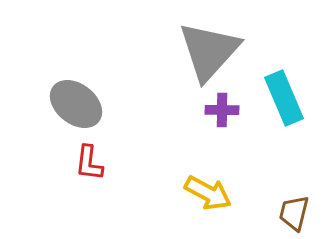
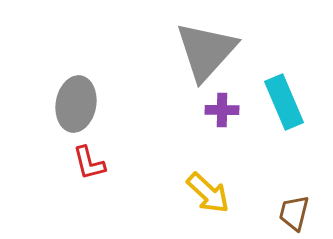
gray triangle: moved 3 px left
cyan rectangle: moved 4 px down
gray ellipse: rotated 62 degrees clockwise
red L-shape: rotated 21 degrees counterclockwise
yellow arrow: rotated 15 degrees clockwise
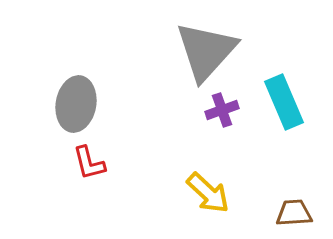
purple cross: rotated 20 degrees counterclockwise
brown trapezoid: rotated 72 degrees clockwise
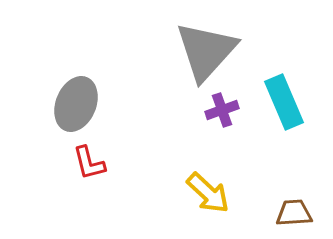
gray ellipse: rotated 12 degrees clockwise
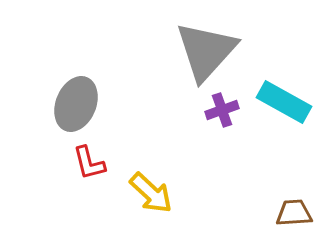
cyan rectangle: rotated 38 degrees counterclockwise
yellow arrow: moved 57 px left
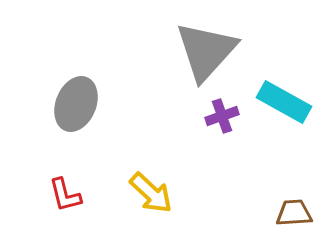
purple cross: moved 6 px down
red L-shape: moved 24 px left, 32 px down
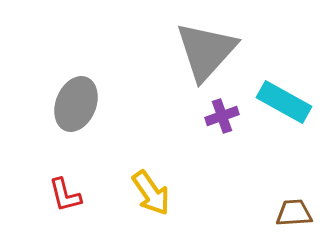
yellow arrow: rotated 12 degrees clockwise
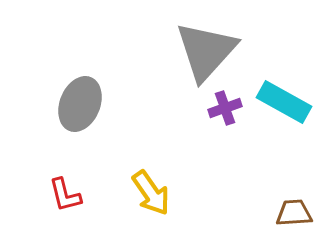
gray ellipse: moved 4 px right
purple cross: moved 3 px right, 8 px up
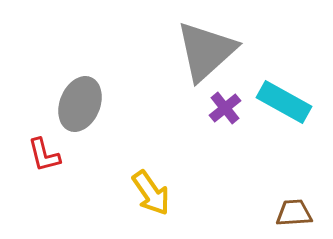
gray triangle: rotated 6 degrees clockwise
purple cross: rotated 20 degrees counterclockwise
red L-shape: moved 21 px left, 40 px up
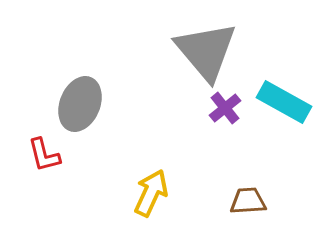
gray triangle: rotated 28 degrees counterclockwise
yellow arrow: rotated 120 degrees counterclockwise
brown trapezoid: moved 46 px left, 12 px up
